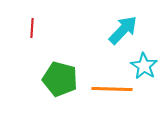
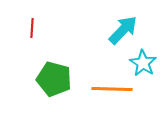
cyan star: moved 1 px left, 3 px up
green pentagon: moved 6 px left
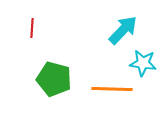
cyan star: rotated 24 degrees counterclockwise
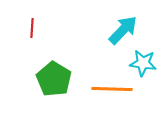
green pentagon: rotated 16 degrees clockwise
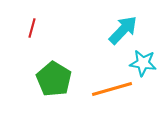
red line: rotated 12 degrees clockwise
orange line: rotated 18 degrees counterclockwise
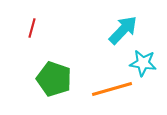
green pentagon: rotated 12 degrees counterclockwise
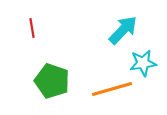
red line: rotated 24 degrees counterclockwise
cyan star: rotated 16 degrees counterclockwise
green pentagon: moved 2 px left, 2 px down
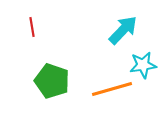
red line: moved 1 px up
cyan star: moved 2 px down
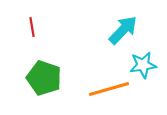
green pentagon: moved 8 px left, 3 px up
orange line: moved 3 px left
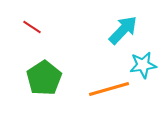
red line: rotated 48 degrees counterclockwise
green pentagon: rotated 20 degrees clockwise
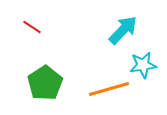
green pentagon: moved 1 px right, 5 px down
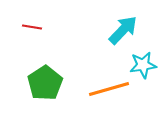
red line: rotated 24 degrees counterclockwise
